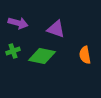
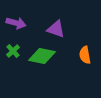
purple arrow: moved 2 px left
green cross: rotated 24 degrees counterclockwise
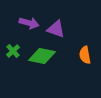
purple arrow: moved 13 px right
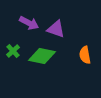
purple arrow: rotated 12 degrees clockwise
